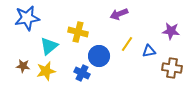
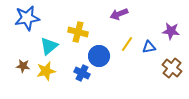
blue triangle: moved 4 px up
brown cross: rotated 30 degrees clockwise
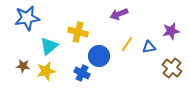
purple star: rotated 18 degrees counterclockwise
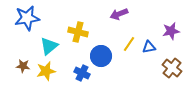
yellow line: moved 2 px right
blue circle: moved 2 px right
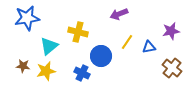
yellow line: moved 2 px left, 2 px up
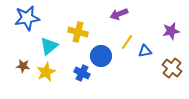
blue triangle: moved 4 px left, 4 px down
yellow star: moved 1 px down; rotated 12 degrees counterclockwise
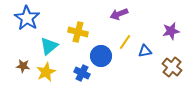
blue star: rotated 30 degrees counterclockwise
yellow line: moved 2 px left
brown cross: moved 1 px up
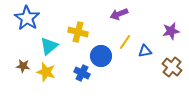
yellow star: rotated 30 degrees counterclockwise
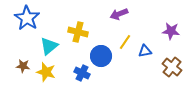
purple star: rotated 18 degrees clockwise
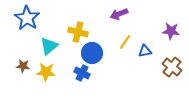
blue circle: moved 9 px left, 3 px up
yellow star: rotated 12 degrees counterclockwise
